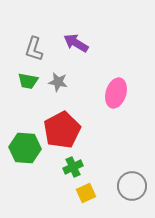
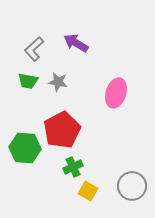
gray L-shape: rotated 30 degrees clockwise
yellow square: moved 2 px right, 2 px up; rotated 36 degrees counterclockwise
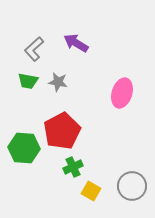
pink ellipse: moved 6 px right
red pentagon: moved 1 px down
green hexagon: moved 1 px left
yellow square: moved 3 px right
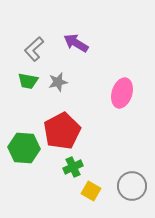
gray star: rotated 24 degrees counterclockwise
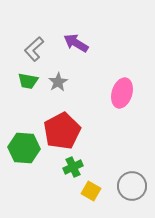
gray star: rotated 18 degrees counterclockwise
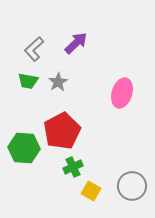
purple arrow: rotated 105 degrees clockwise
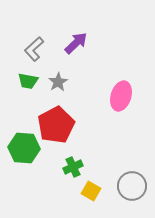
pink ellipse: moved 1 px left, 3 px down
red pentagon: moved 6 px left, 6 px up
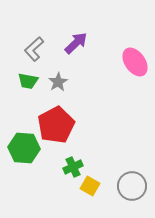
pink ellipse: moved 14 px right, 34 px up; rotated 52 degrees counterclockwise
yellow square: moved 1 px left, 5 px up
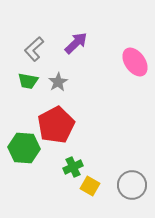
gray circle: moved 1 px up
